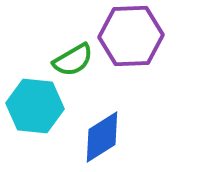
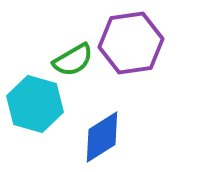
purple hexagon: moved 7 px down; rotated 6 degrees counterclockwise
cyan hexagon: moved 2 px up; rotated 10 degrees clockwise
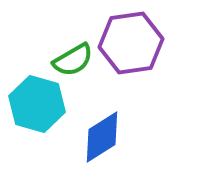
cyan hexagon: moved 2 px right
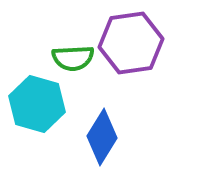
green semicircle: moved 2 px up; rotated 27 degrees clockwise
blue diamond: rotated 26 degrees counterclockwise
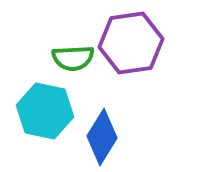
cyan hexagon: moved 8 px right, 7 px down; rotated 4 degrees counterclockwise
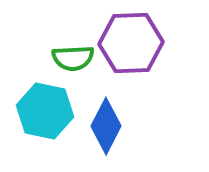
purple hexagon: rotated 6 degrees clockwise
blue diamond: moved 4 px right, 11 px up; rotated 4 degrees counterclockwise
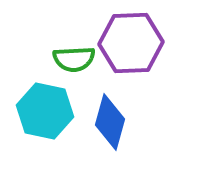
green semicircle: moved 1 px right, 1 px down
blue diamond: moved 4 px right, 4 px up; rotated 12 degrees counterclockwise
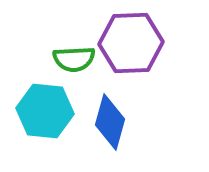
cyan hexagon: rotated 6 degrees counterclockwise
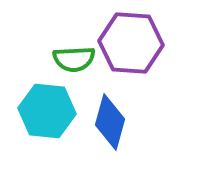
purple hexagon: rotated 6 degrees clockwise
cyan hexagon: moved 2 px right
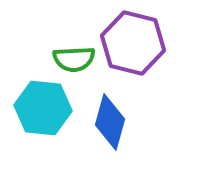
purple hexagon: moved 2 px right; rotated 10 degrees clockwise
cyan hexagon: moved 4 px left, 3 px up
